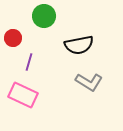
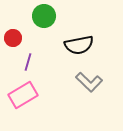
purple line: moved 1 px left
gray L-shape: rotated 12 degrees clockwise
pink rectangle: rotated 56 degrees counterclockwise
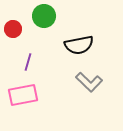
red circle: moved 9 px up
pink rectangle: rotated 20 degrees clockwise
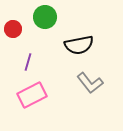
green circle: moved 1 px right, 1 px down
gray L-shape: moved 1 px right, 1 px down; rotated 8 degrees clockwise
pink rectangle: moved 9 px right; rotated 16 degrees counterclockwise
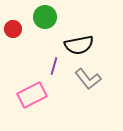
purple line: moved 26 px right, 4 px down
gray L-shape: moved 2 px left, 4 px up
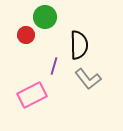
red circle: moved 13 px right, 6 px down
black semicircle: rotated 80 degrees counterclockwise
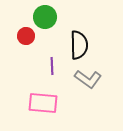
red circle: moved 1 px down
purple line: moved 2 px left; rotated 18 degrees counterclockwise
gray L-shape: rotated 16 degrees counterclockwise
pink rectangle: moved 11 px right, 8 px down; rotated 32 degrees clockwise
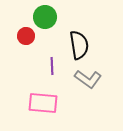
black semicircle: rotated 8 degrees counterclockwise
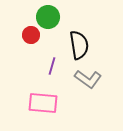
green circle: moved 3 px right
red circle: moved 5 px right, 1 px up
purple line: rotated 18 degrees clockwise
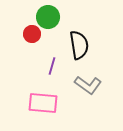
red circle: moved 1 px right, 1 px up
gray L-shape: moved 6 px down
